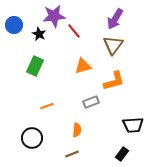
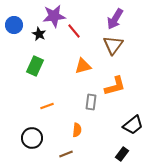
orange L-shape: moved 1 px right, 5 px down
gray rectangle: rotated 63 degrees counterclockwise
black trapezoid: rotated 35 degrees counterclockwise
brown line: moved 6 px left
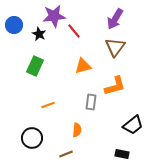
brown triangle: moved 2 px right, 2 px down
orange line: moved 1 px right, 1 px up
black rectangle: rotated 64 degrees clockwise
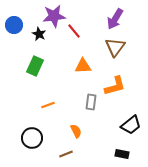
orange triangle: rotated 12 degrees clockwise
black trapezoid: moved 2 px left
orange semicircle: moved 1 px left, 1 px down; rotated 32 degrees counterclockwise
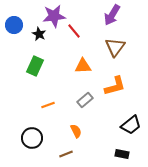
purple arrow: moved 3 px left, 4 px up
gray rectangle: moved 6 px left, 2 px up; rotated 42 degrees clockwise
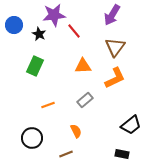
purple star: moved 1 px up
orange L-shape: moved 8 px up; rotated 10 degrees counterclockwise
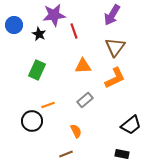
red line: rotated 21 degrees clockwise
green rectangle: moved 2 px right, 4 px down
black circle: moved 17 px up
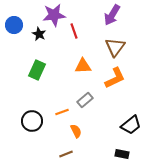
orange line: moved 14 px right, 7 px down
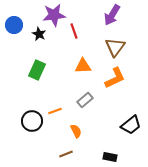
orange line: moved 7 px left, 1 px up
black rectangle: moved 12 px left, 3 px down
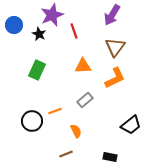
purple star: moved 2 px left; rotated 15 degrees counterclockwise
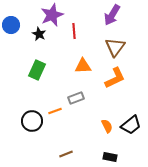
blue circle: moved 3 px left
red line: rotated 14 degrees clockwise
gray rectangle: moved 9 px left, 2 px up; rotated 21 degrees clockwise
orange semicircle: moved 31 px right, 5 px up
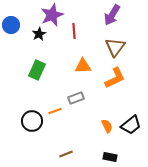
black star: rotated 16 degrees clockwise
